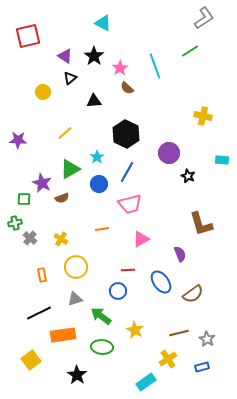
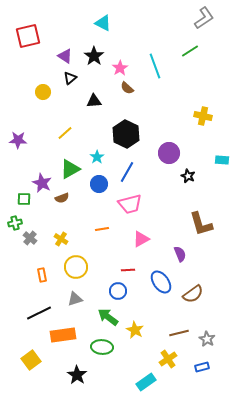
green arrow at (101, 316): moved 7 px right, 1 px down
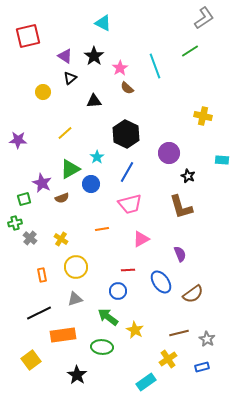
blue circle at (99, 184): moved 8 px left
green square at (24, 199): rotated 16 degrees counterclockwise
brown L-shape at (201, 224): moved 20 px left, 17 px up
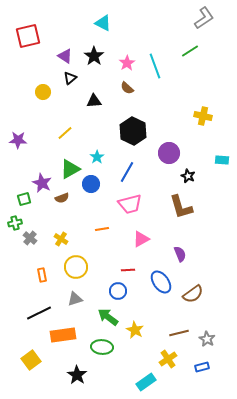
pink star at (120, 68): moved 7 px right, 5 px up
black hexagon at (126, 134): moved 7 px right, 3 px up
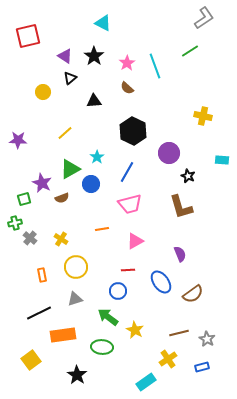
pink triangle at (141, 239): moved 6 px left, 2 px down
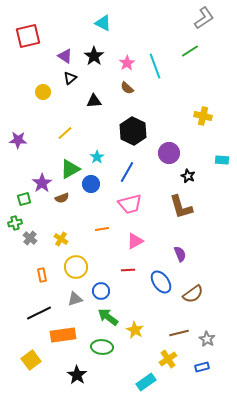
purple star at (42, 183): rotated 12 degrees clockwise
blue circle at (118, 291): moved 17 px left
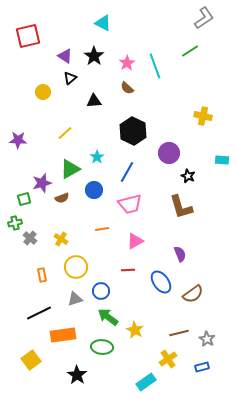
purple star at (42, 183): rotated 18 degrees clockwise
blue circle at (91, 184): moved 3 px right, 6 px down
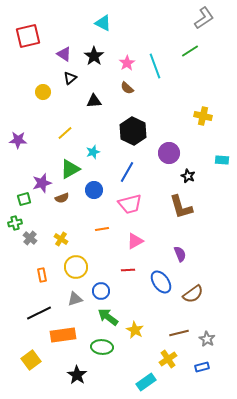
purple triangle at (65, 56): moved 1 px left, 2 px up
cyan star at (97, 157): moved 4 px left, 5 px up; rotated 16 degrees clockwise
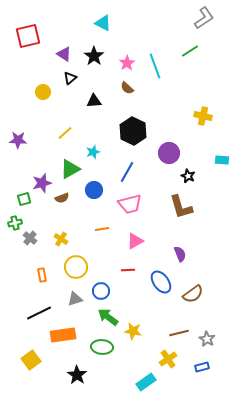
yellow star at (135, 330): moved 2 px left, 1 px down; rotated 18 degrees counterclockwise
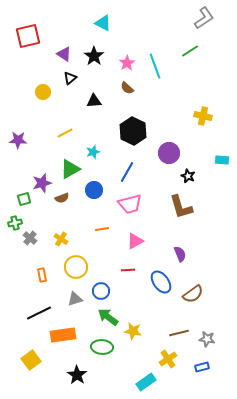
yellow line at (65, 133): rotated 14 degrees clockwise
gray star at (207, 339): rotated 21 degrees counterclockwise
